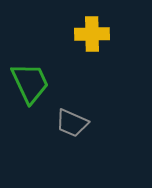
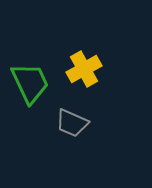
yellow cross: moved 8 px left, 35 px down; rotated 28 degrees counterclockwise
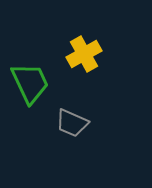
yellow cross: moved 15 px up
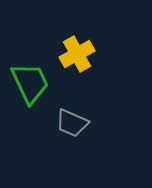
yellow cross: moved 7 px left
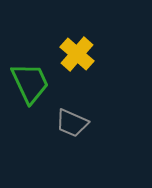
yellow cross: rotated 20 degrees counterclockwise
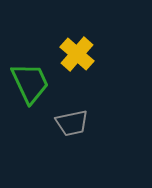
gray trapezoid: rotated 36 degrees counterclockwise
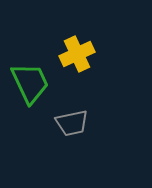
yellow cross: rotated 24 degrees clockwise
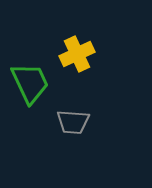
gray trapezoid: moved 1 px right, 1 px up; rotated 16 degrees clockwise
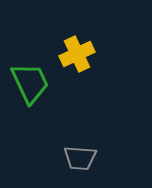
gray trapezoid: moved 7 px right, 36 px down
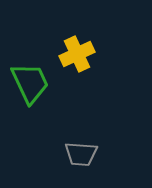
gray trapezoid: moved 1 px right, 4 px up
